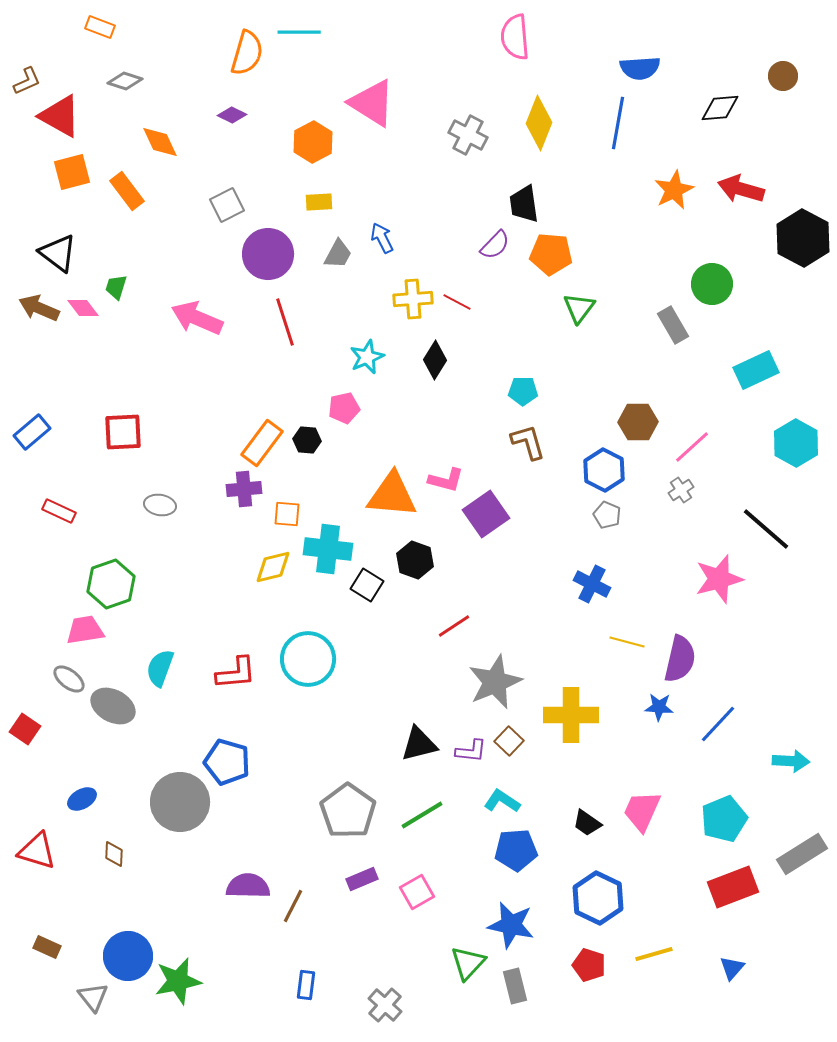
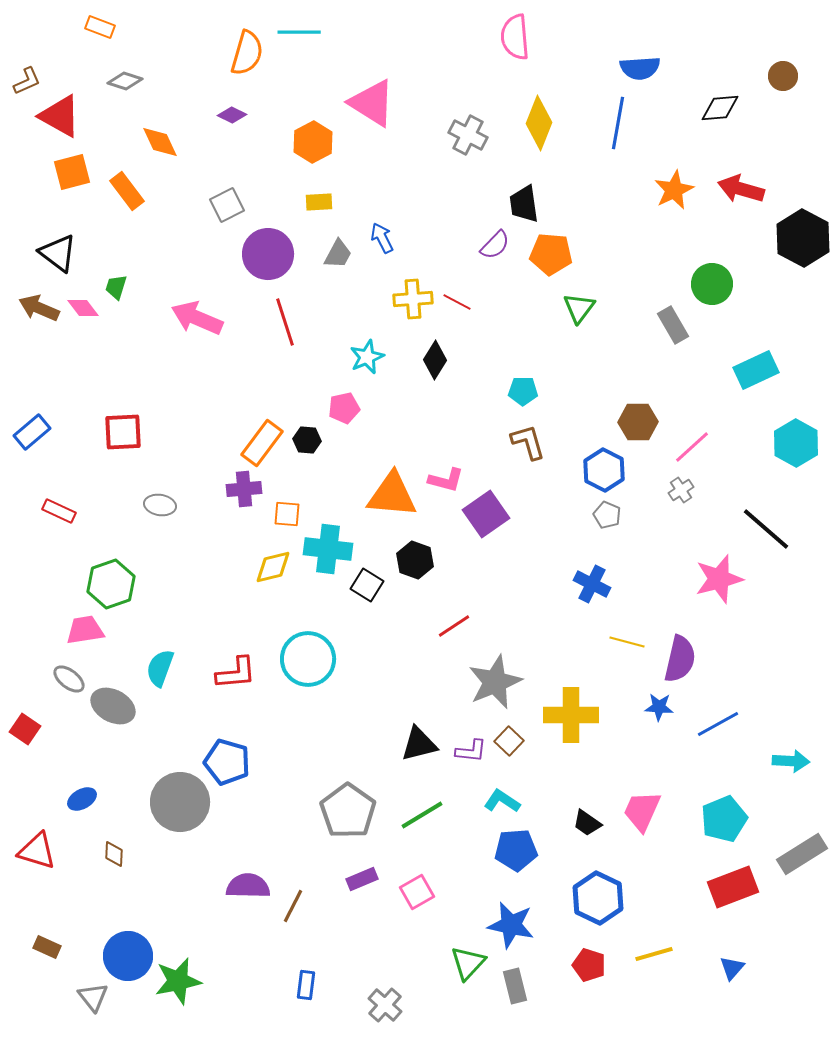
blue line at (718, 724): rotated 18 degrees clockwise
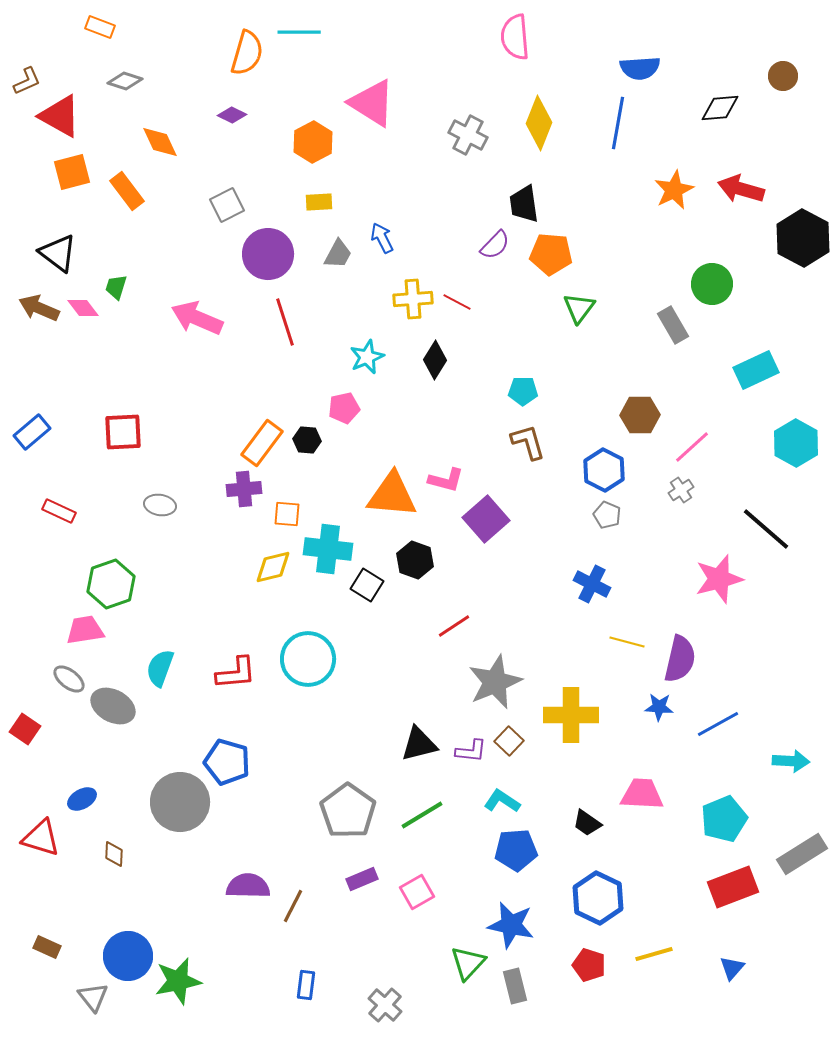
brown hexagon at (638, 422): moved 2 px right, 7 px up
purple square at (486, 514): moved 5 px down; rotated 6 degrees counterclockwise
pink trapezoid at (642, 811): moved 17 px up; rotated 69 degrees clockwise
red triangle at (37, 851): moved 4 px right, 13 px up
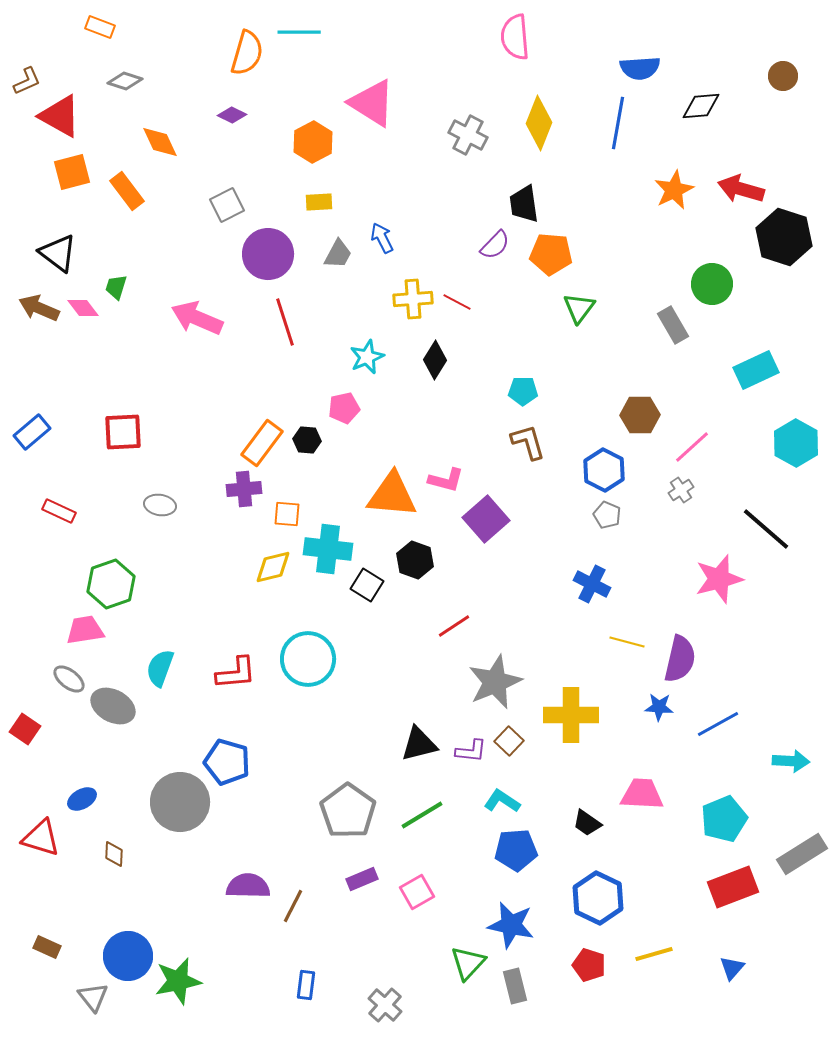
black diamond at (720, 108): moved 19 px left, 2 px up
black hexagon at (803, 238): moved 19 px left, 1 px up; rotated 10 degrees counterclockwise
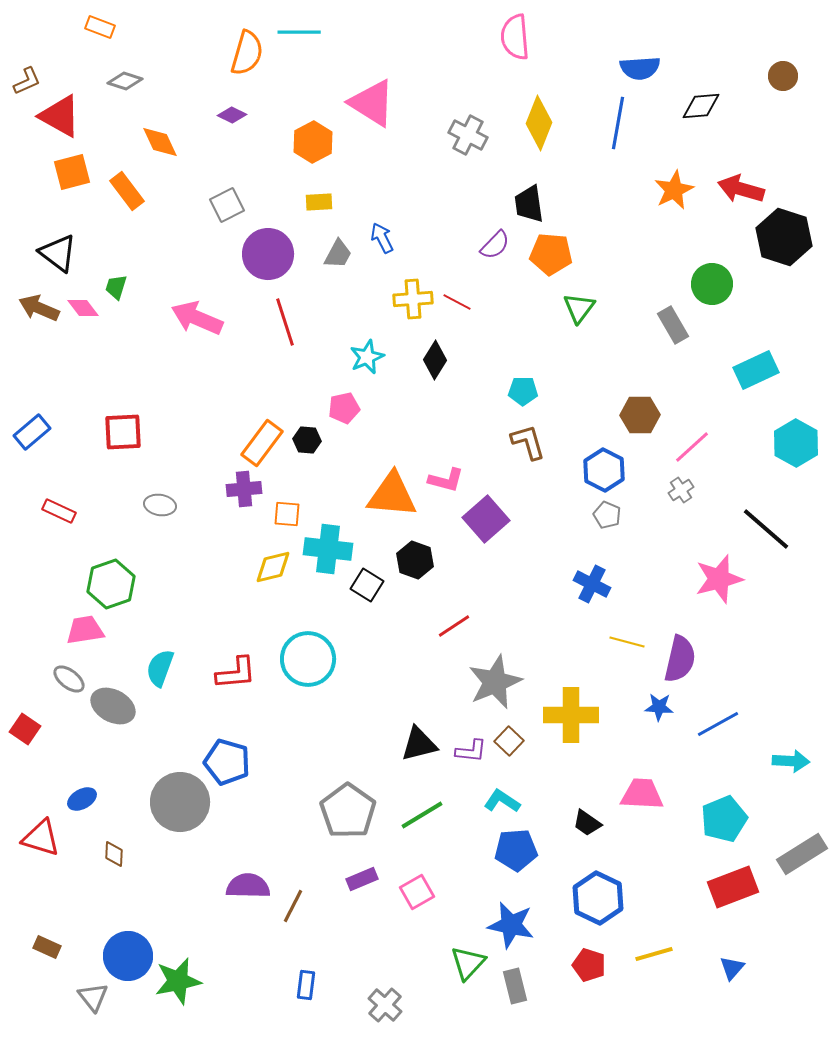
black trapezoid at (524, 204): moved 5 px right
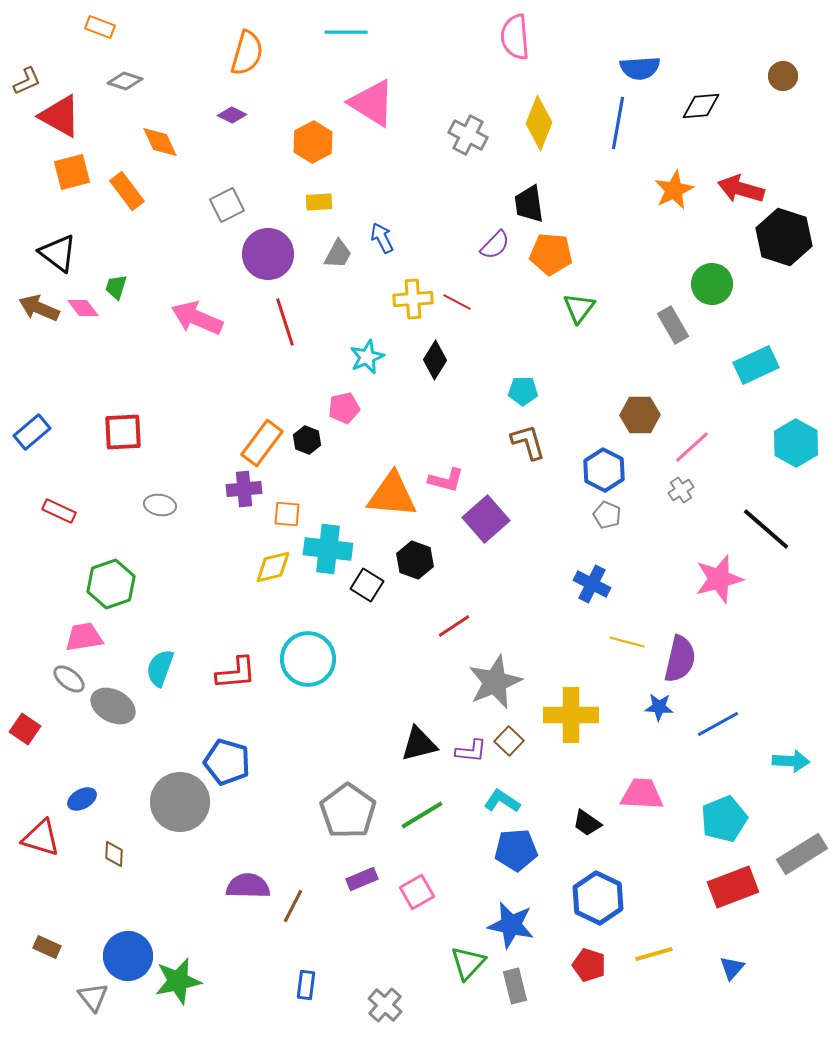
cyan line at (299, 32): moved 47 px right
cyan rectangle at (756, 370): moved 5 px up
black hexagon at (307, 440): rotated 16 degrees clockwise
pink trapezoid at (85, 630): moved 1 px left, 7 px down
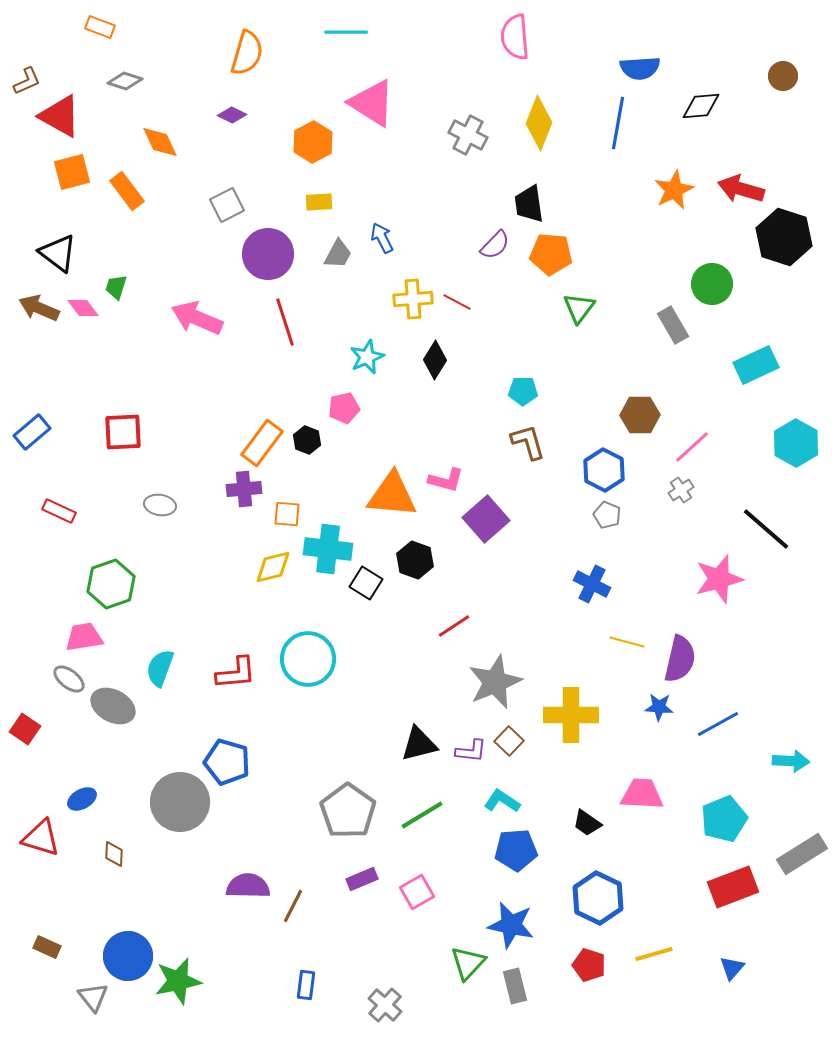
black square at (367, 585): moved 1 px left, 2 px up
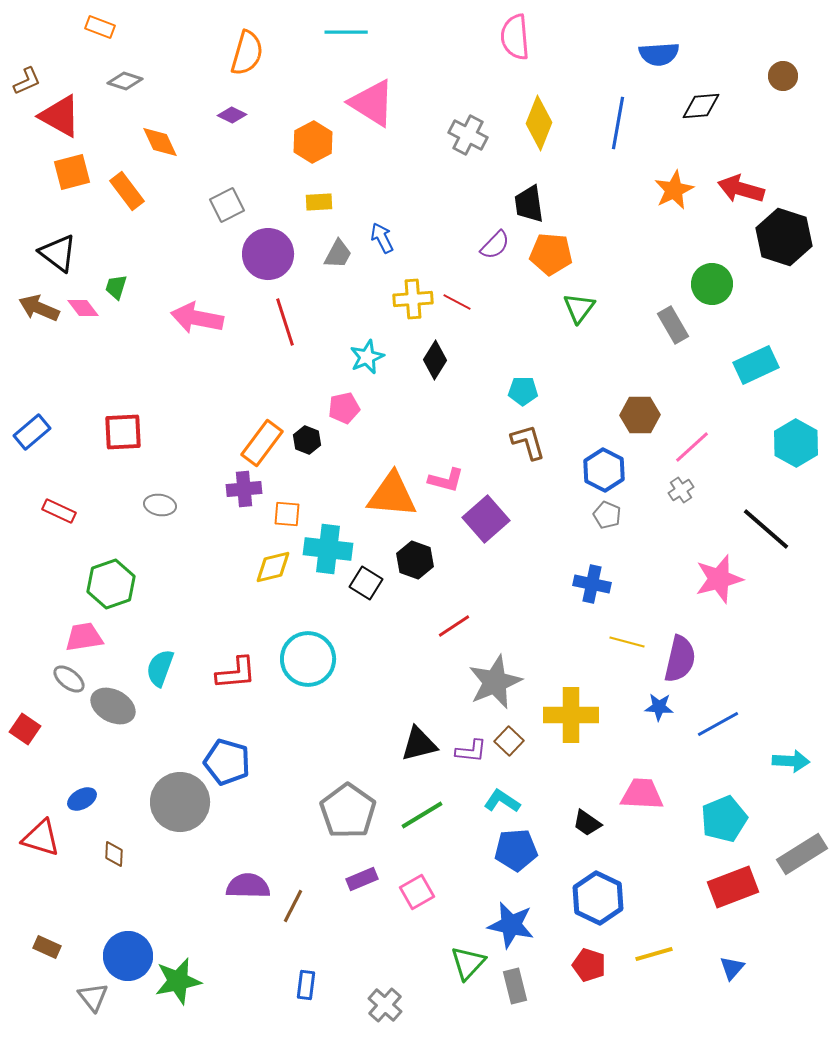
blue semicircle at (640, 68): moved 19 px right, 14 px up
pink arrow at (197, 318): rotated 12 degrees counterclockwise
blue cross at (592, 584): rotated 15 degrees counterclockwise
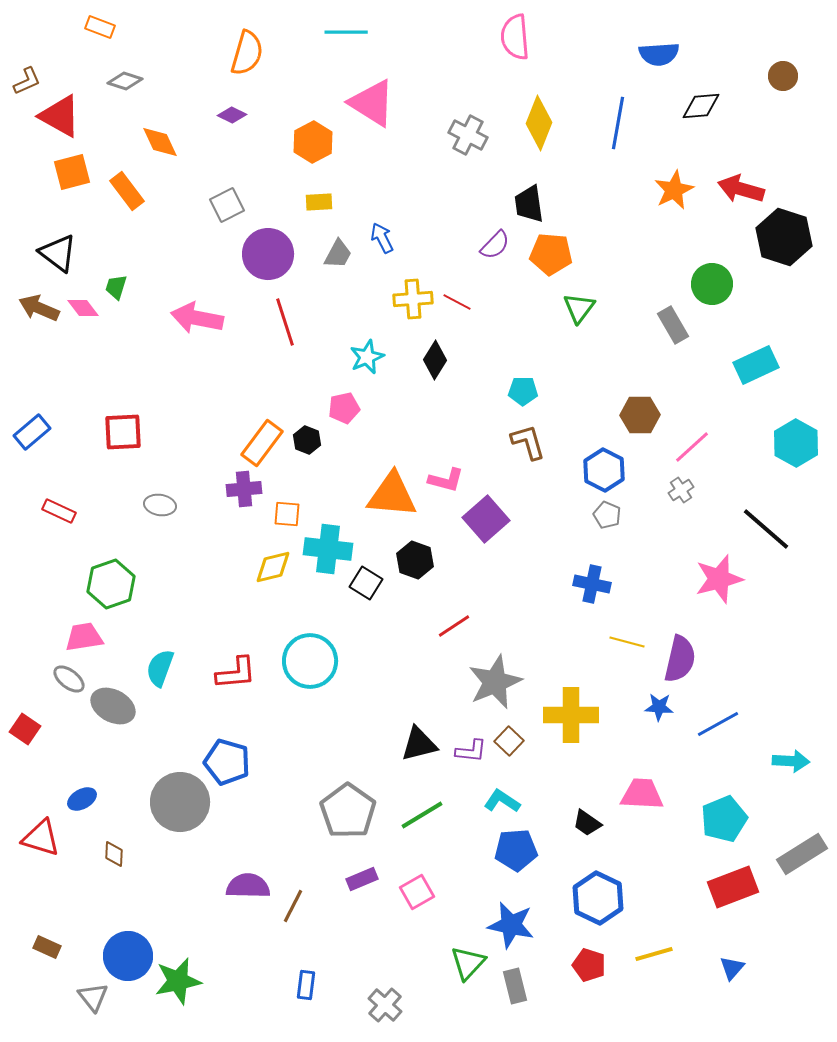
cyan circle at (308, 659): moved 2 px right, 2 px down
